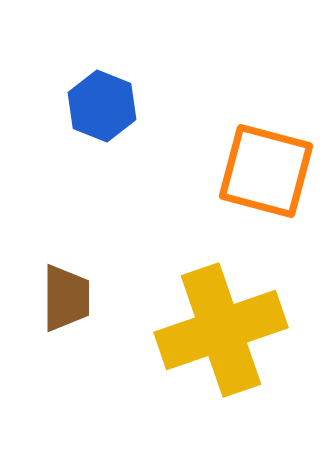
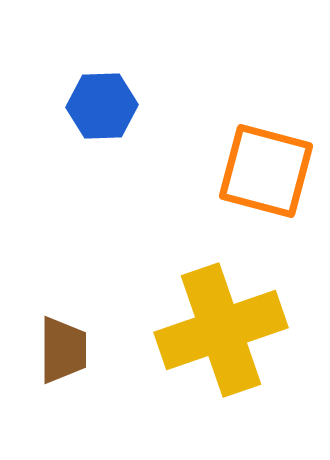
blue hexagon: rotated 24 degrees counterclockwise
brown trapezoid: moved 3 px left, 52 px down
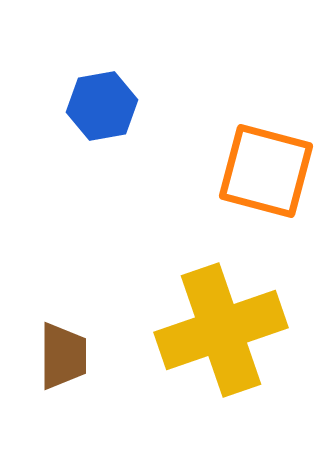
blue hexagon: rotated 8 degrees counterclockwise
brown trapezoid: moved 6 px down
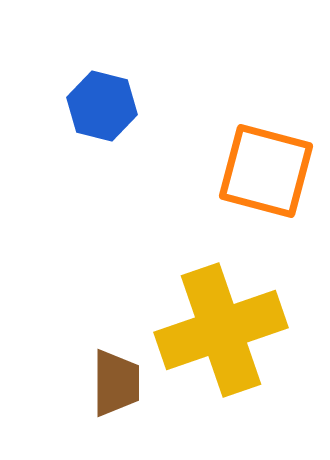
blue hexagon: rotated 24 degrees clockwise
brown trapezoid: moved 53 px right, 27 px down
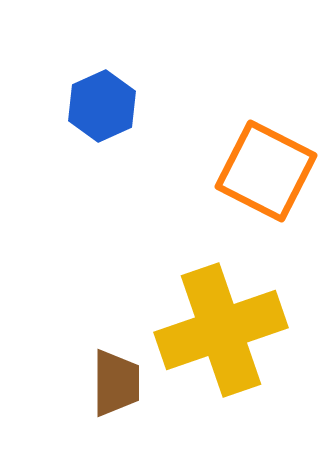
blue hexagon: rotated 22 degrees clockwise
orange square: rotated 12 degrees clockwise
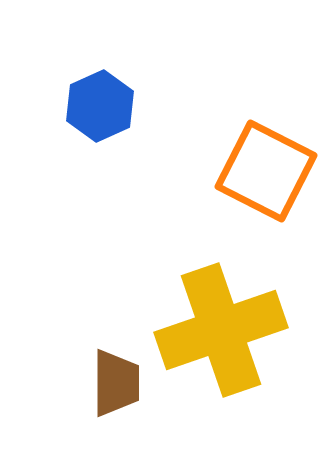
blue hexagon: moved 2 px left
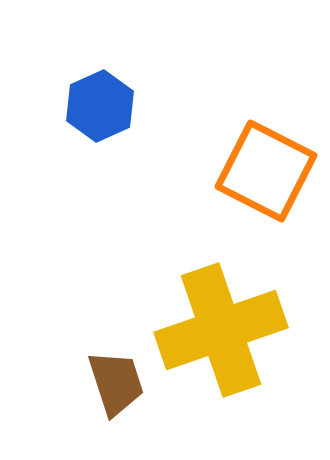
brown trapezoid: rotated 18 degrees counterclockwise
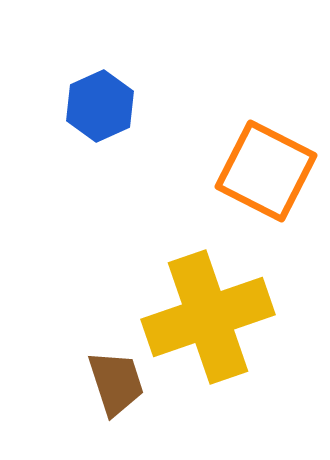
yellow cross: moved 13 px left, 13 px up
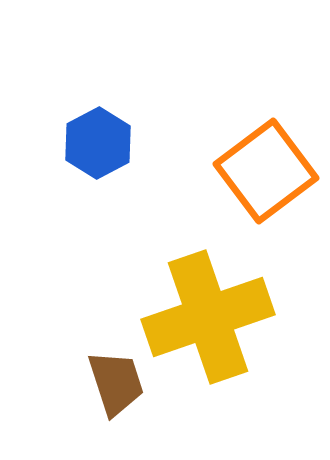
blue hexagon: moved 2 px left, 37 px down; rotated 4 degrees counterclockwise
orange square: rotated 26 degrees clockwise
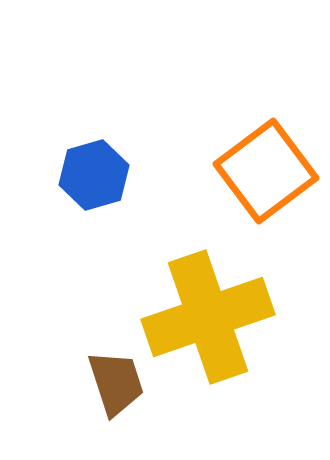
blue hexagon: moved 4 px left, 32 px down; rotated 12 degrees clockwise
